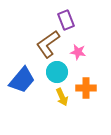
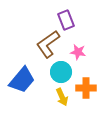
cyan circle: moved 4 px right
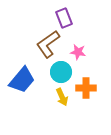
purple rectangle: moved 2 px left, 2 px up
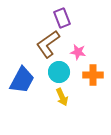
purple rectangle: moved 2 px left
cyan circle: moved 2 px left
blue trapezoid: rotated 12 degrees counterclockwise
orange cross: moved 7 px right, 13 px up
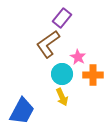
purple rectangle: rotated 60 degrees clockwise
pink star: moved 5 px down; rotated 21 degrees clockwise
cyan circle: moved 3 px right, 2 px down
blue trapezoid: moved 31 px down
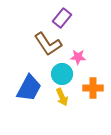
brown L-shape: rotated 88 degrees counterclockwise
pink star: rotated 28 degrees counterclockwise
orange cross: moved 13 px down
blue trapezoid: moved 7 px right, 23 px up
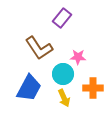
brown L-shape: moved 9 px left, 4 px down
cyan circle: moved 1 px right
yellow arrow: moved 2 px right, 1 px down
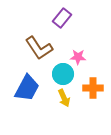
blue trapezoid: moved 2 px left
